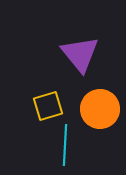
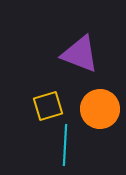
purple triangle: rotated 30 degrees counterclockwise
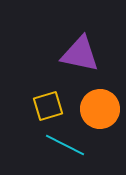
purple triangle: rotated 9 degrees counterclockwise
cyan line: rotated 66 degrees counterclockwise
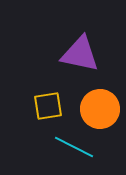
yellow square: rotated 8 degrees clockwise
cyan line: moved 9 px right, 2 px down
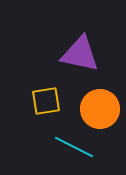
yellow square: moved 2 px left, 5 px up
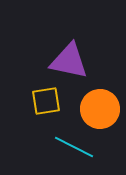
purple triangle: moved 11 px left, 7 px down
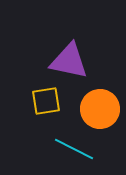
cyan line: moved 2 px down
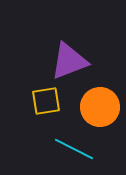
purple triangle: rotated 33 degrees counterclockwise
orange circle: moved 2 px up
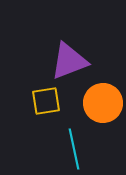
orange circle: moved 3 px right, 4 px up
cyan line: rotated 51 degrees clockwise
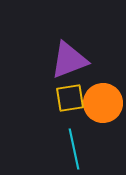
purple triangle: moved 1 px up
yellow square: moved 24 px right, 3 px up
